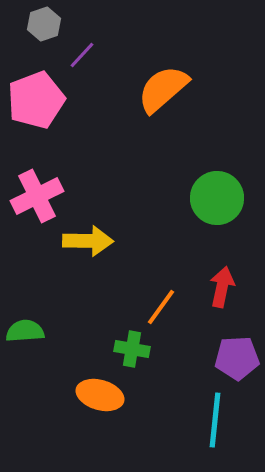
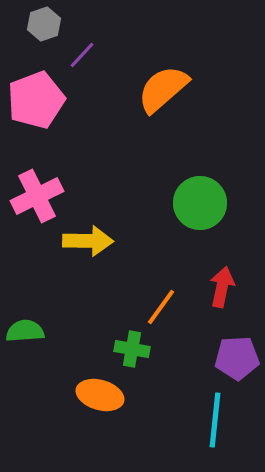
green circle: moved 17 px left, 5 px down
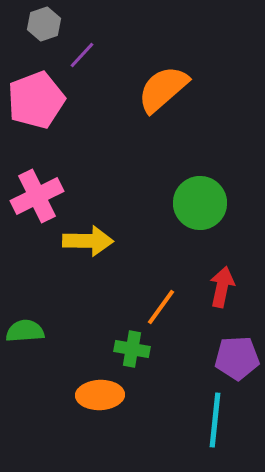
orange ellipse: rotated 18 degrees counterclockwise
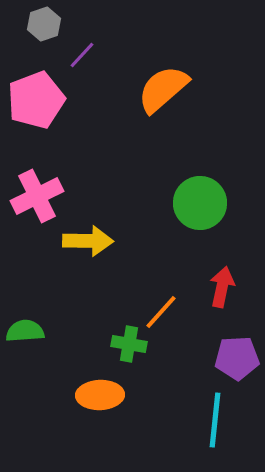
orange line: moved 5 px down; rotated 6 degrees clockwise
green cross: moved 3 px left, 5 px up
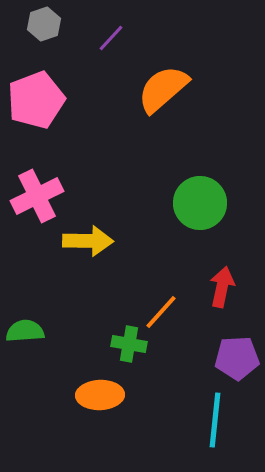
purple line: moved 29 px right, 17 px up
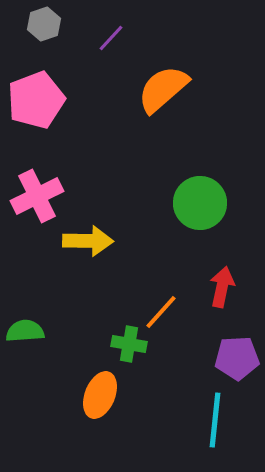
orange ellipse: rotated 66 degrees counterclockwise
